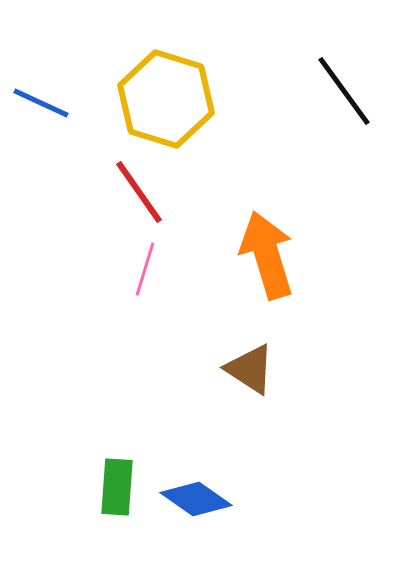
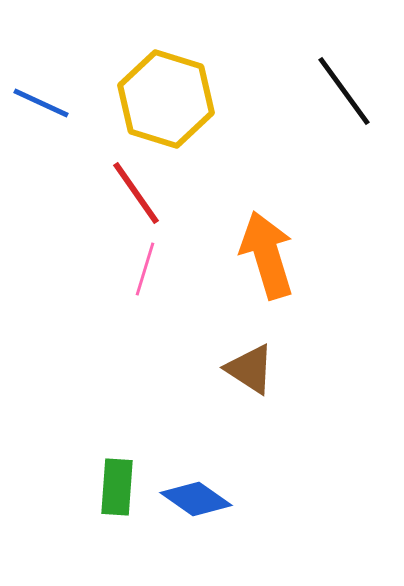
red line: moved 3 px left, 1 px down
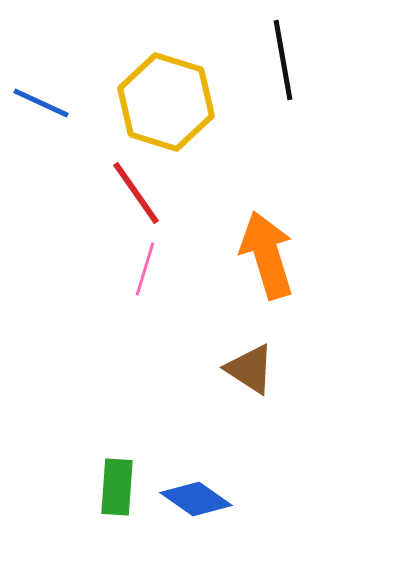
black line: moved 61 px left, 31 px up; rotated 26 degrees clockwise
yellow hexagon: moved 3 px down
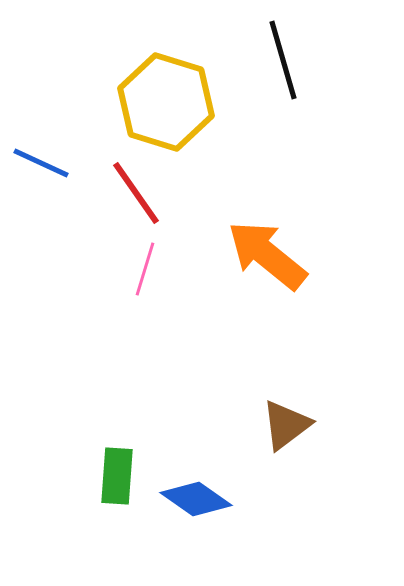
black line: rotated 6 degrees counterclockwise
blue line: moved 60 px down
orange arrow: rotated 34 degrees counterclockwise
brown triangle: moved 36 px right, 56 px down; rotated 50 degrees clockwise
green rectangle: moved 11 px up
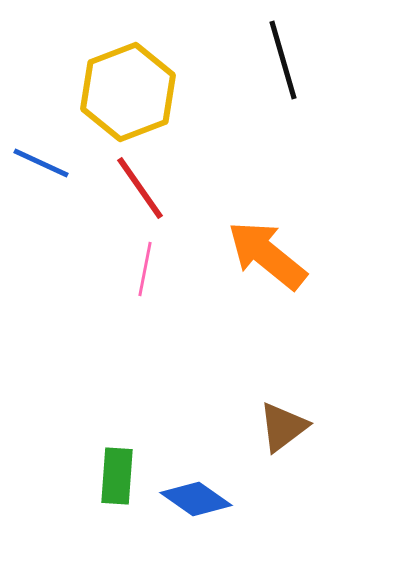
yellow hexagon: moved 38 px left, 10 px up; rotated 22 degrees clockwise
red line: moved 4 px right, 5 px up
pink line: rotated 6 degrees counterclockwise
brown triangle: moved 3 px left, 2 px down
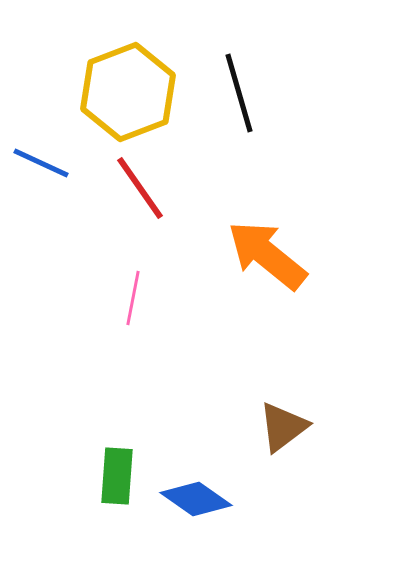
black line: moved 44 px left, 33 px down
pink line: moved 12 px left, 29 px down
